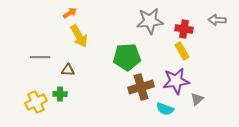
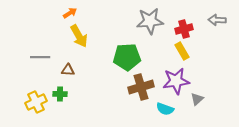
red cross: rotated 24 degrees counterclockwise
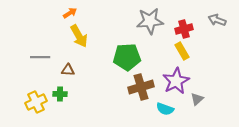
gray arrow: rotated 18 degrees clockwise
purple star: rotated 20 degrees counterclockwise
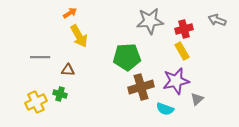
purple star: rotated 16 degrees clockwise
green cross: rotated 16 degrees clockwise
